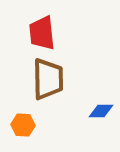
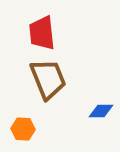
brown trapezoid: rotated 21 degrees counterclockwise
orange hexagon: moved 4 px down
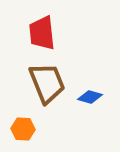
brown trapezoid: moved 1 px left, 4 px down
blue diamond: moved 11 px left, 14 px up; rotated 15 degrees clockwise
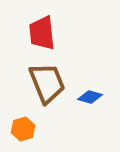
orange hexagon: rotated 20 degrees counterclockwise
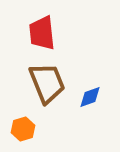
blue diamond: rotated 35 degrees counterclockwise
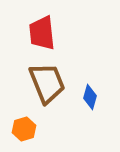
blue diamond: rotated 55 degrees counterclockwise
orange hexagon: moved 1 px right
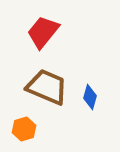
red trapezoid: moved 1 px right, 1 px up; rotated 45 degrees clockwise
brown trapezoid: moved 4 px down; rotated 45 degrees counterclockwise
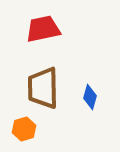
red trapezoid: moved 3 px up; rotated 39 degrees clockwise
brown trapezoid: moved 4 px left, 1 px down; rotated 114 degrees counterclockwise
